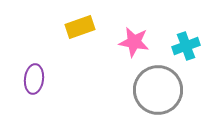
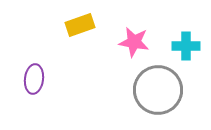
yellow rectangle: moved 2 px up
cyan cross: rotated 20 degrees clockwise
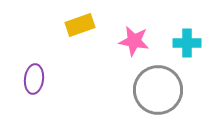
pink star: moved 1 px up
cyan cross: moved 1 px right, 3 px up
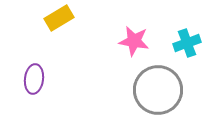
yellow rectangle: moved 21 px left, 7 px up; rotated 12 degrees counterclockwise
cyan cross: rotated 20 degrees counterclockwise
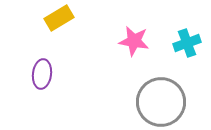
purple ellipse: moved 8 px right, 5 px up
gray circle: moved 3 px right, 12 px down
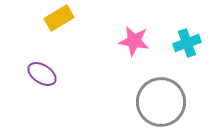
purple ellipse: rotated 64 degrees counterclockwise
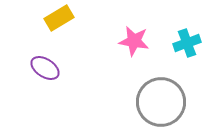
purple ellipse: moved 3 px right, 6 px up
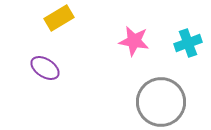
cyan cross: moved 1 px right
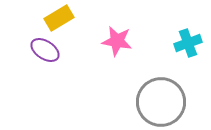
pink star: moved 17 px left
purple ellipse: moved 18 px up
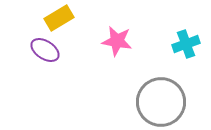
cyan cross: moved 2 px left, 1 px down
